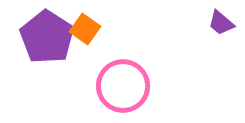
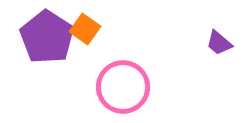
purple trapezoid: moved 2 px left, 20 px down
pink circle: moved 1 px down
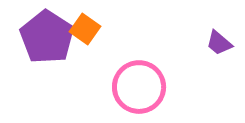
pink circle: moved 16 px right
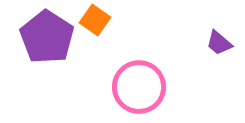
orange square: moved 10 px right, 9 px up
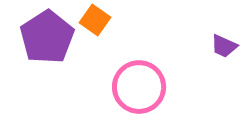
purple pentagon: rotated 6 degrees clockwise
purple trapezoid: moved 5 px right, 3 px down; rotated 16 degrees counterclockwise
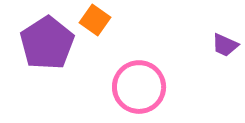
purple pentagon: moved 6 px down
purple trapezoid: moved 1 px right, 1 px up
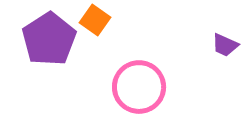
purple pentagon: moved 2 px right, 4 px up
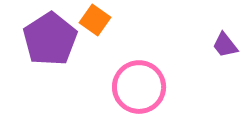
purple pentagon: moved 1 px right
purple trapezoid: rotated 28 degrees clockwise
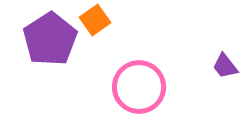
orange square: rotated 20 degrees clockwise
purple trapezoid: moved 21 px down
